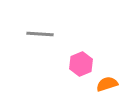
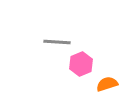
gray line: moved 17 px right, 8 px down
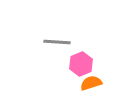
orange semicircle: moved 16 px left, 1 px up
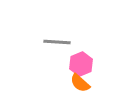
orange semicircle: moved 11 px left; rotated 120 degrees counterclockwise
